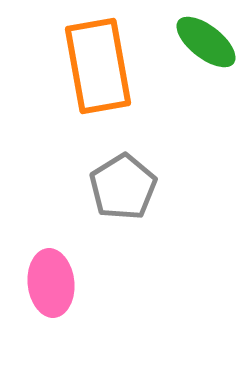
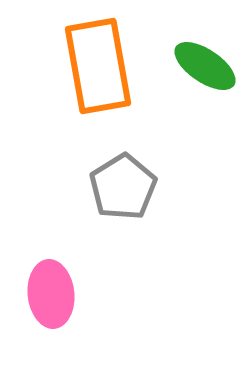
green ellipse: moved 1 px left, 24 px down; rotated 4 degrees counterclockwise
pink ellipse: moved 11 px down
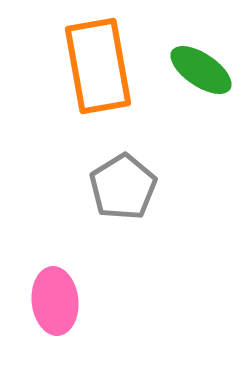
green ellipse: moved 4 px left, 4 px down
pink ellipse: moved 4 px right, 7 px down
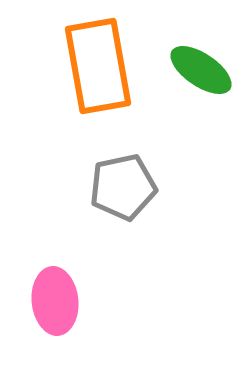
gray pentagon: rotated 20 degrees clockwise
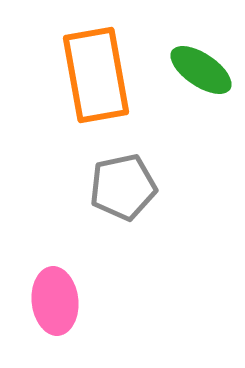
orange rectangle: moved 2 px left, 9 px down
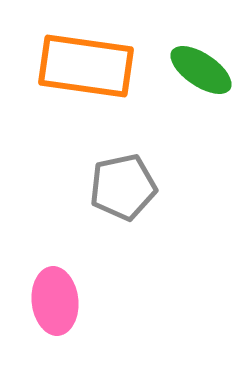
orange rectangle: moved 10 px left, 9 px up; rotated 72 degrees counterclockwise
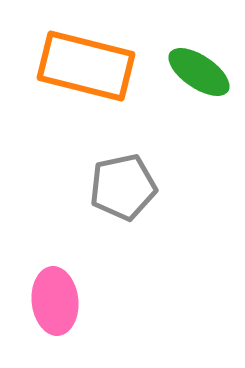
orange rectangle: rotated 6 degrees clockwise
green ellipse: moved 2 px left, 2 px down
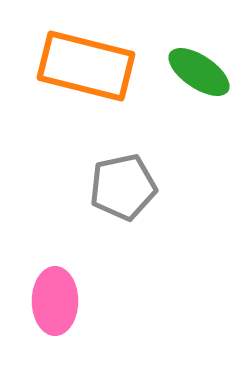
pink ellipse: rotated 6 degrees clockwise
